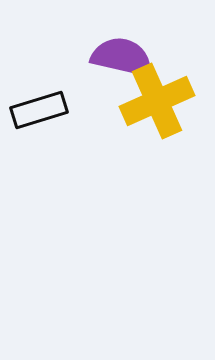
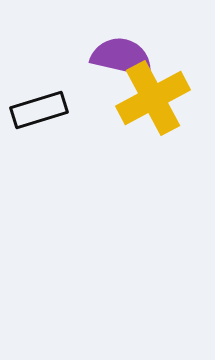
yellow cross: moved 4 px left, 3 px up; rotated 4 degrees counterclockwise
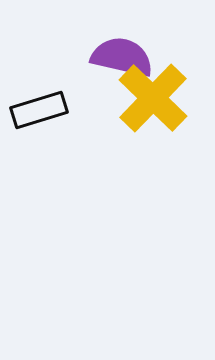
yellow cross: rotated 18 degrees counterclockwise
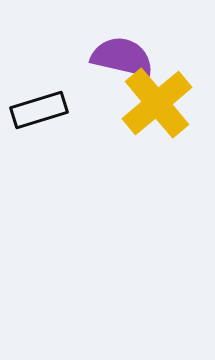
yellow cross: moved 4 px right, 5 px down; rotated 6 degrees clockwise
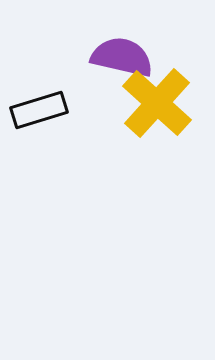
yellow cross: rotated 8 degrees counterclockwise
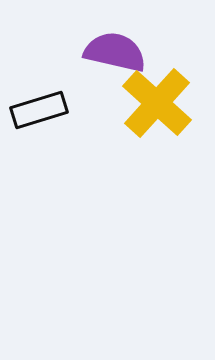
purple semicircle: moved 7 px left, 5 px up
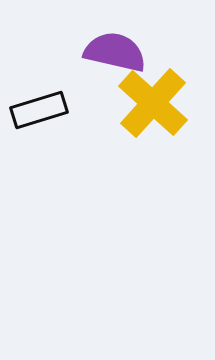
yellow cross: moved 4 px left
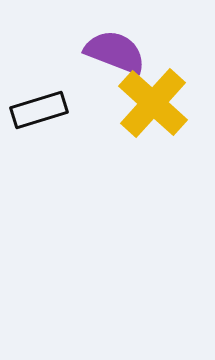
purple semicircle: rotated 8 degrees clockwise
